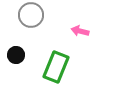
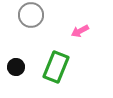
pink arrow: rotated 42 degrees counterclockwise
black circle: moved 12 px down
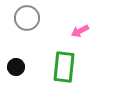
gray circle: moved 4 px left, 3 px down
green rectangle: moved 8 px right; rotated 16 degrees counterclockwise
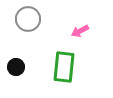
gray circle: moved 1 px right, 1 px down
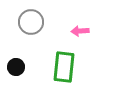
gray circle: moved 3 px right, 3 px down
pink arrow: rotated 24 degrees clockwise
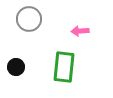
gray circle: moved 2 px left, 3 px up
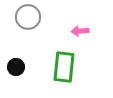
gray circle: moved 1 px left, 2 px up
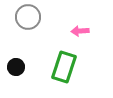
green rectangle: rotated 12 degrees clockwise
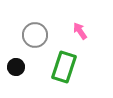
gray circle: moved 7 px right, 18 px down
pink arrow: rotated 60 degrees clockwise
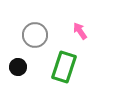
black circle: moved 2 px right
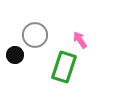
pink arrow: moved 9 px down
black circle: moved 3 px left, 12 px up
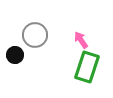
pink arrow: moved 1 px right
green rectangle: moved 23 px right
